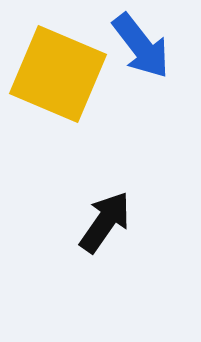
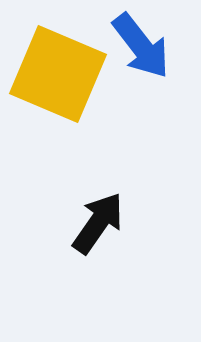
black arrow: moved 7 px left, 1 px down
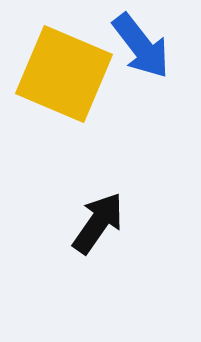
yellow square: moved 6 px right
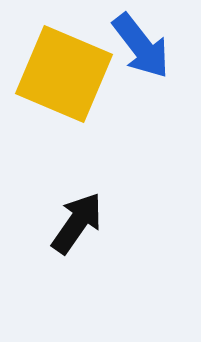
black arrow: moved 21 px left
